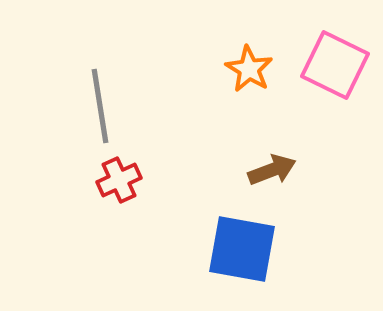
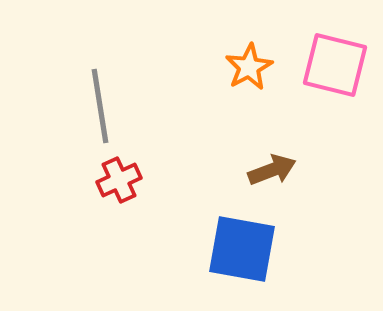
pink square: rotated 12 degrees counterclockwise
orange star: moved 2 px up; rotated 12 degrees clockwise
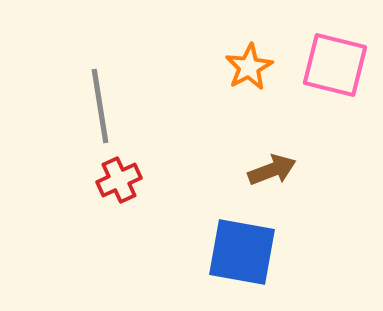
blue square: moved 3 px down
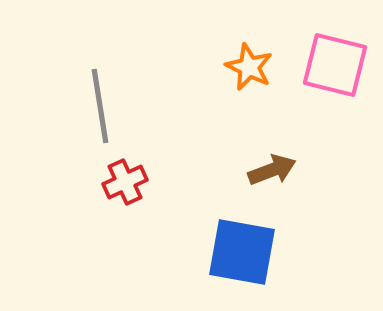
orange star: rotated 18 degrees counterclockwise
red cross: moved 6 px right, 2 px down
